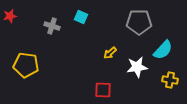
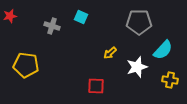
white star: rotated 10 degrees counterclockwise
red square: moved 7 px left, 4 px up
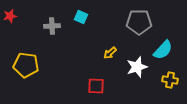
gray cross: rotated 21 degrees counterclockwise
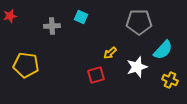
yellow cross: rotated 14 degrees clockwise
red square: moved 11 px up; rotated 18 degrees counterclockwise
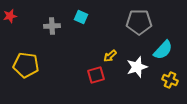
yellow arrow: moved 3 px down
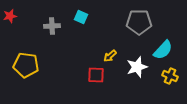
red square: rotated 18 degrees clockwise
yellow cross: moved 4 px up
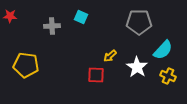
red star: rotated 16 degrees clockwise
white star: rotated 20 degrees counterclockwise
yellow cross: moved 2 px left
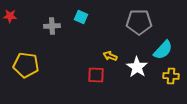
yellow arrow: rotated 64 degrees clockwise
yellow cross: moved 3 px right; rotated 21 degrees counterclockwise
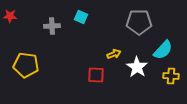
yellow arrow: moved 4 px right, 2 px up; rotated 136 degrees clockwise
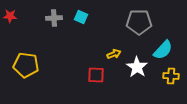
gray cross: moved 2 px right, 8 px up
